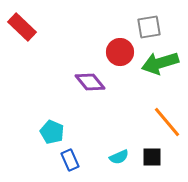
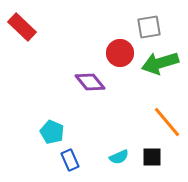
red circle: moved 1 px down
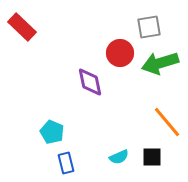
purple diamond: rotated 28 degrees clockwise
blue rectangle: moved 4 px left, 3 px down; rotated 10 degrees clockwise
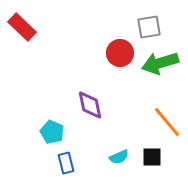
purple diamond: moved 23 px down
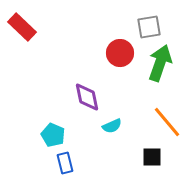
green arrow: rotated 126 degrees clockwise
purple diamond: moved 3 px left, 8 px up
cyan pentagon: moved 1 px right, 3 px down
cyan semicircle: moved 7 px left, 31 px up
blue rectangle: moved 1 px left
